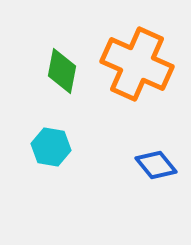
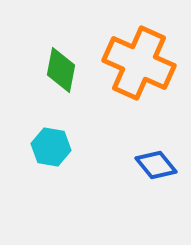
orange cross: moved 2 px right, 1 px up
green diamond: moved 1 px left, 1 px up
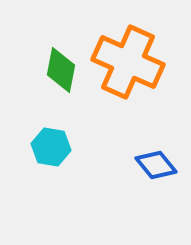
orange cross: moved 11 px left, 1 px up
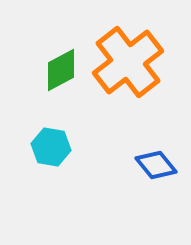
orange cross: rotated 28 degrees clockwise
green diamond: rotated 51 degrees clockwise
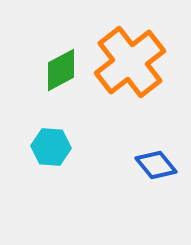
orange cross: moved 2 px right
cyan hexagon: rotated 6 degrees counterclockwise
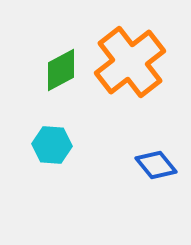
cyan hexagon: moved 1 px right, 2 px up
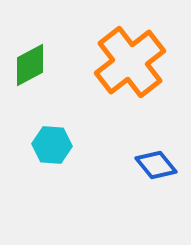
green diamond: moved 31 px left, 5 px up
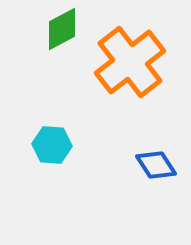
green diamond: moved 32 px right, 36 px up
blue diamond: rotated 6 degrees clockwise
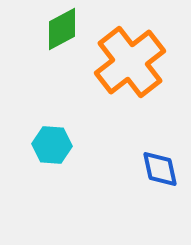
blue diamond: moved 4 px right, 4 px down; rotated 21 degrees clockwise
